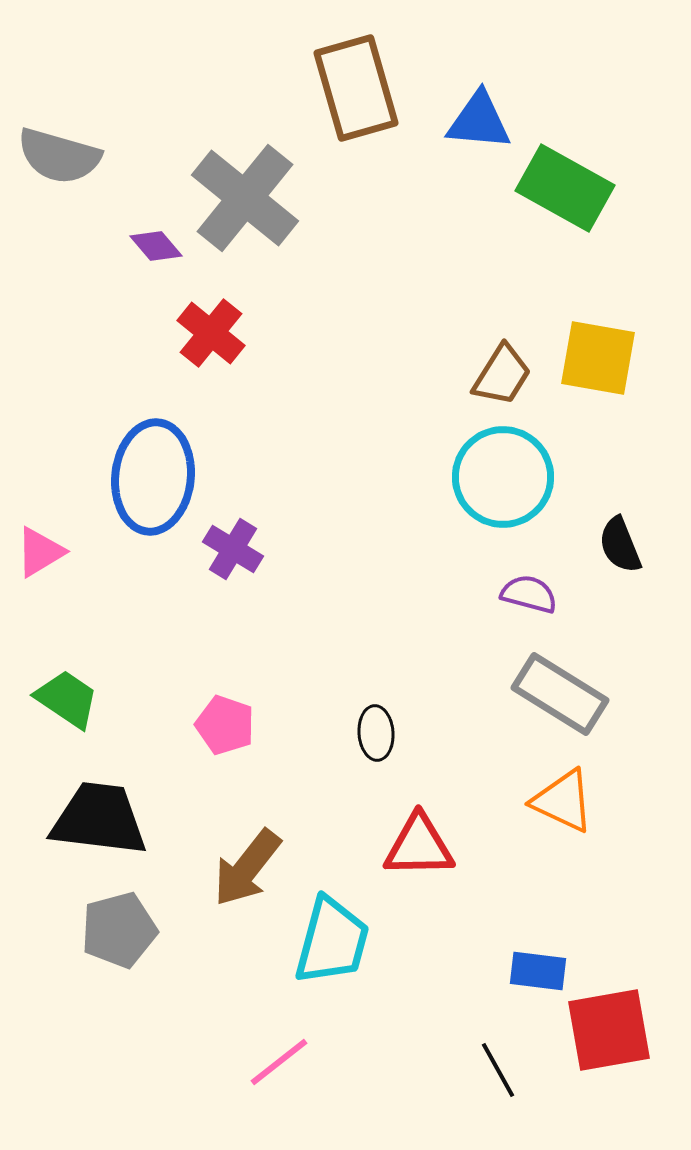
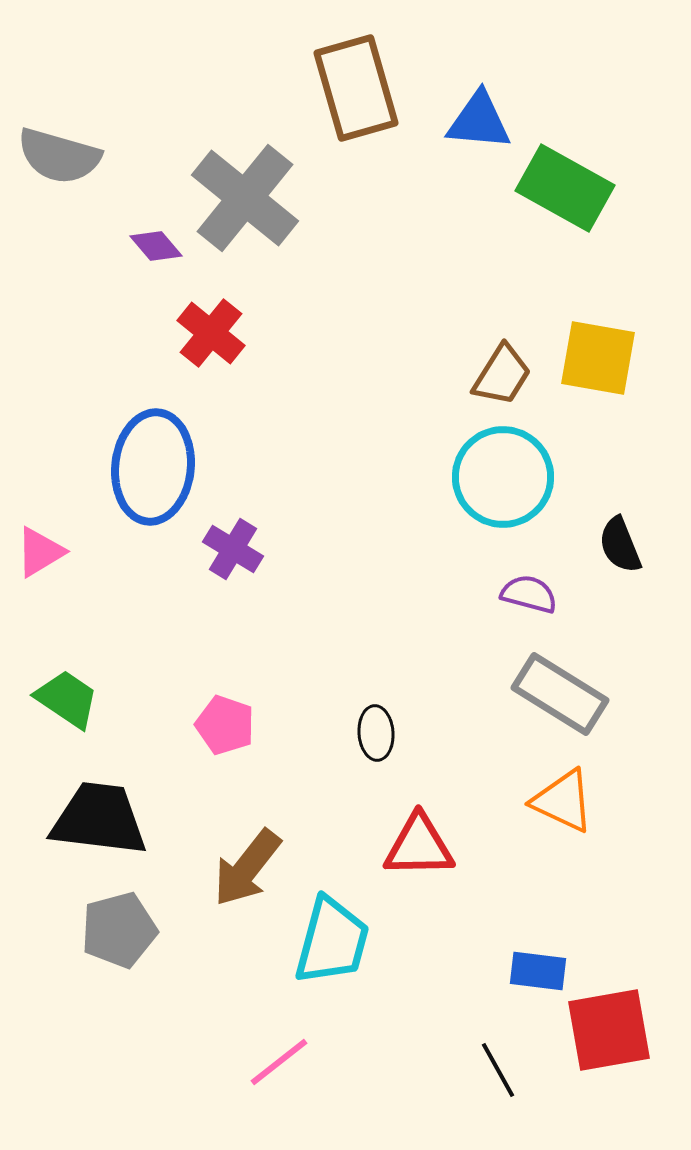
blue ellipse: moved 10 px up
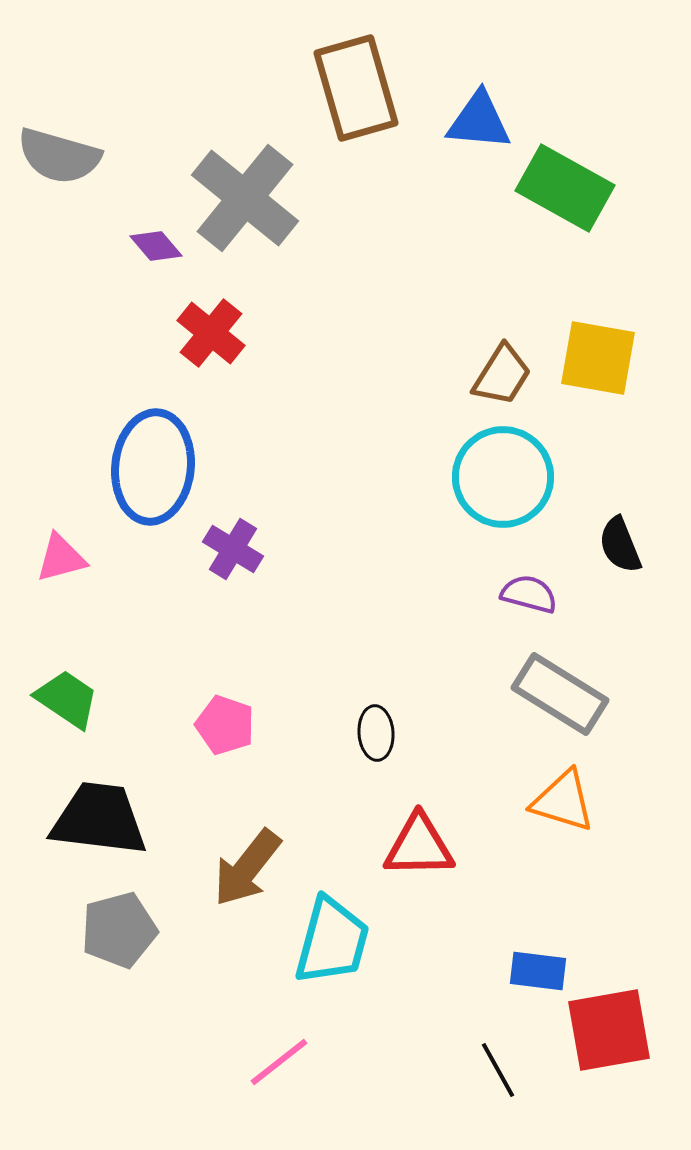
pink triangle: moved 21 px right, 6 px down; rotated 16 degrees clockwise
orange triangle: rotated 8 degrees counterclockwise
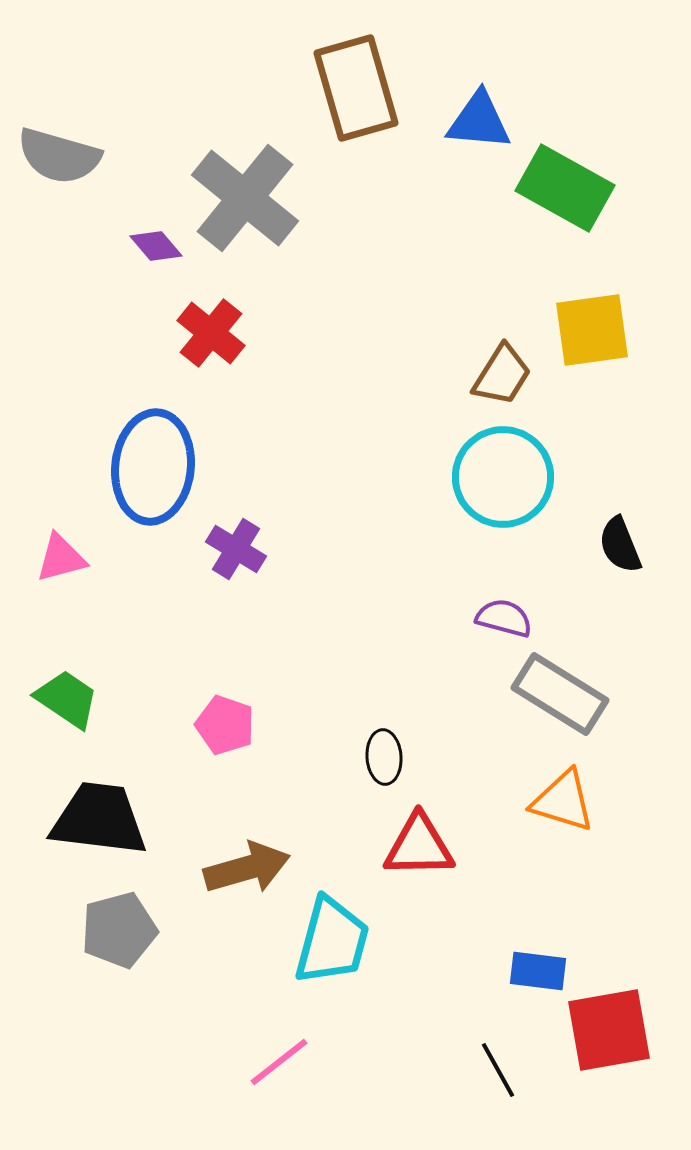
yellow square: moved 6 px left, 28 px up; rotated 18 degrees counterclockwise
purple cross: moved 3 px right
purple semicircle: moved 25 px left, 24 px down
black ellipse: moved 8 px right, 24 px down
brown arrow: rotated 144 degrees counterclockwise
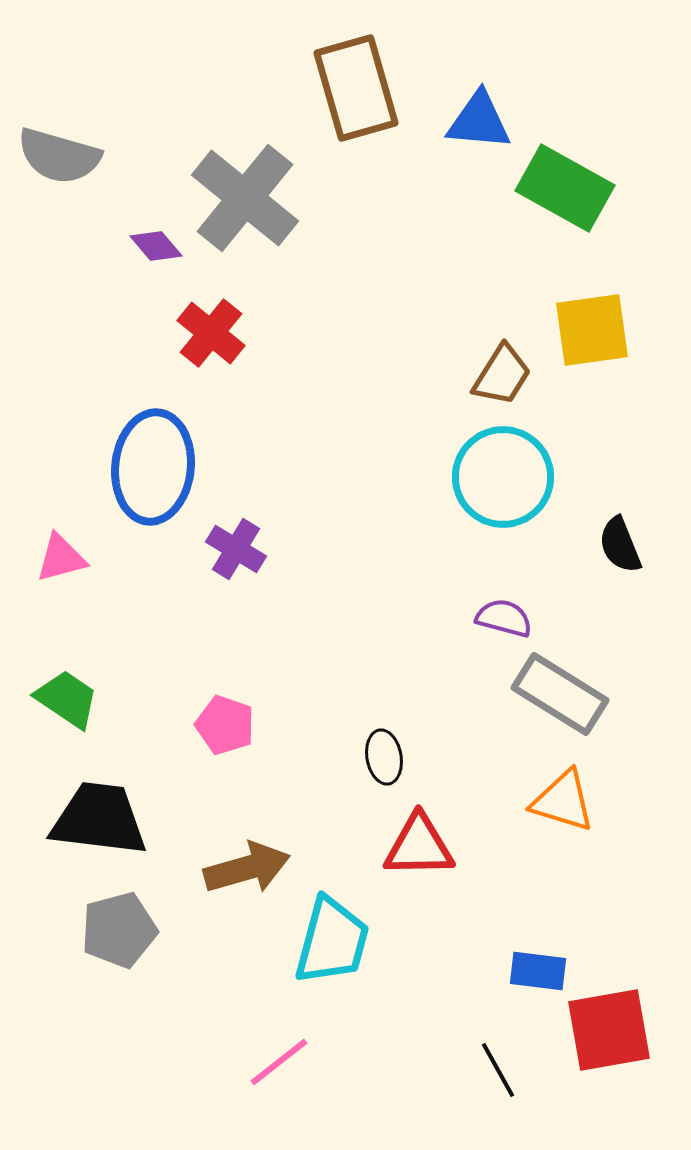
black ellipse: rotated 6 degrees counterclockwise
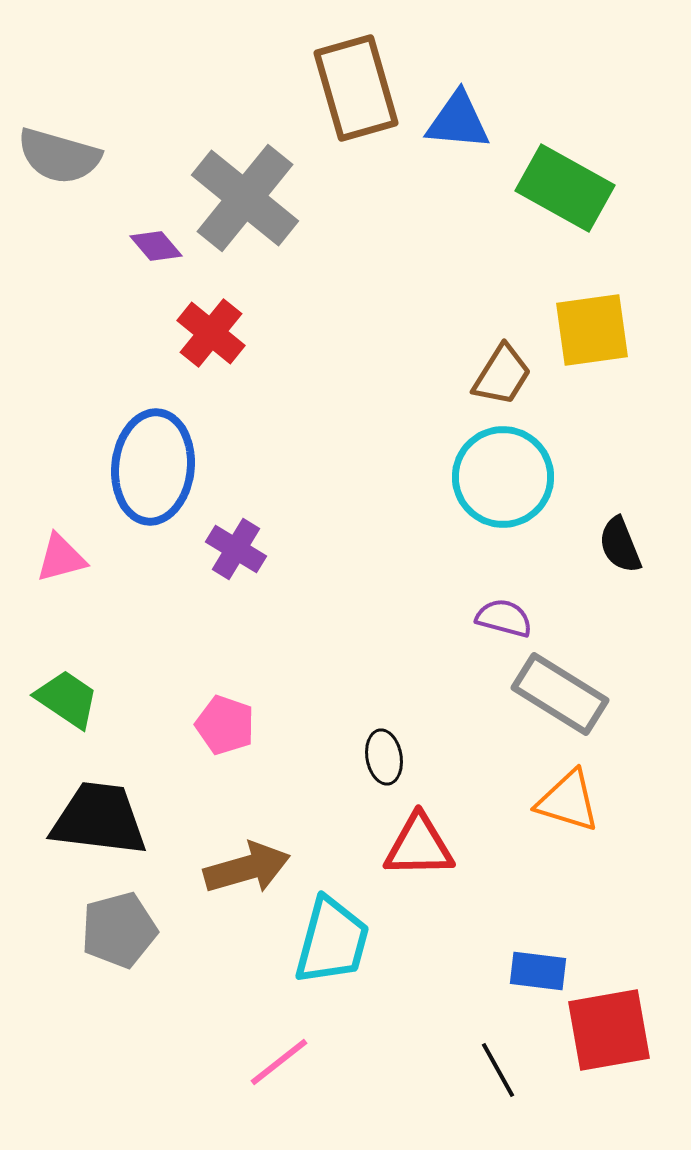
blue triangle: moved 21 px left
orange triangle: moved 5 px right
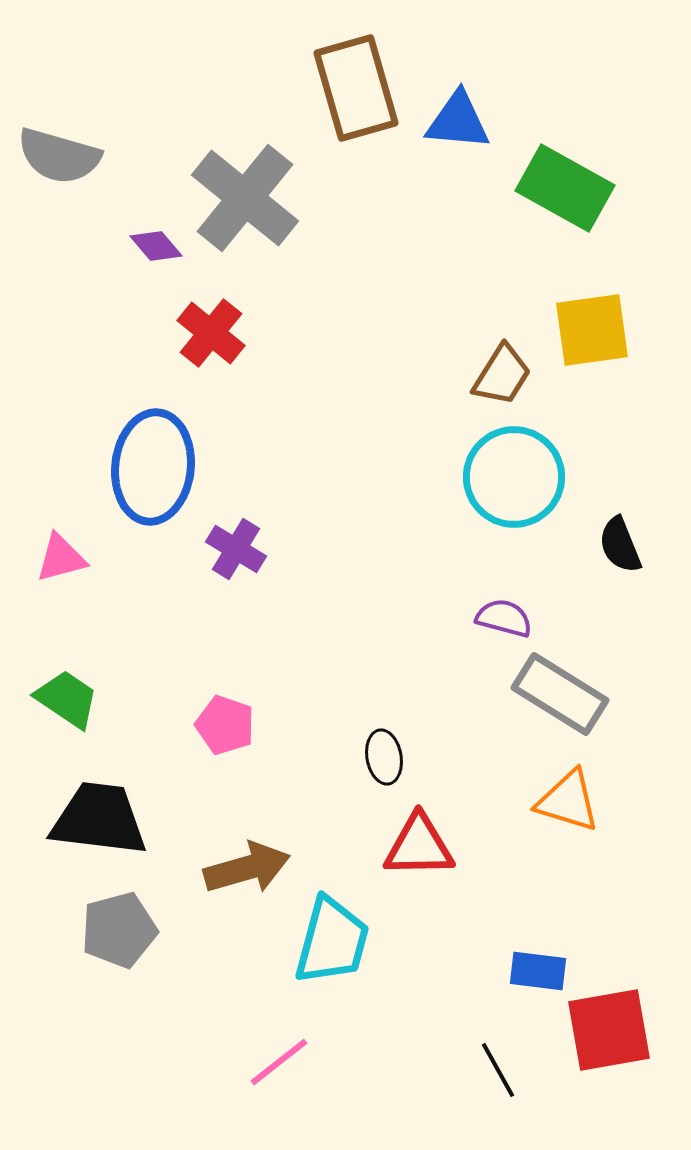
cyan circle: moved 11 px right
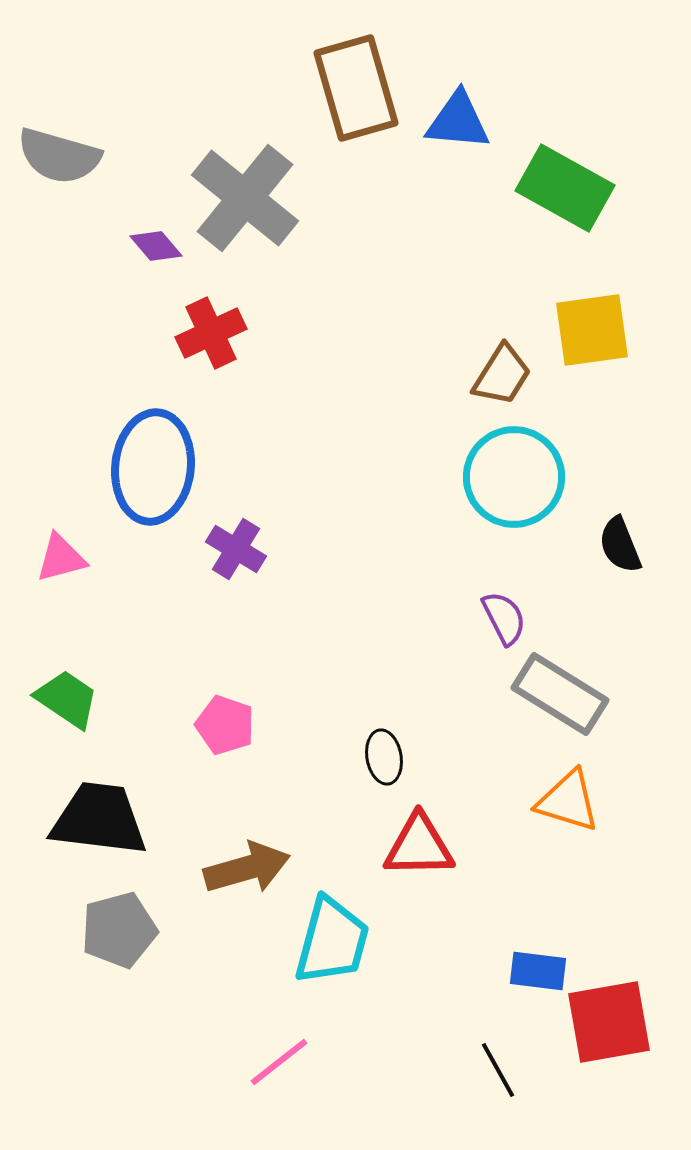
red cross: rotated 26 degrees clockwise
purple semicircle: rotated 48 degrees clockwise
red square: moved 8 px up
